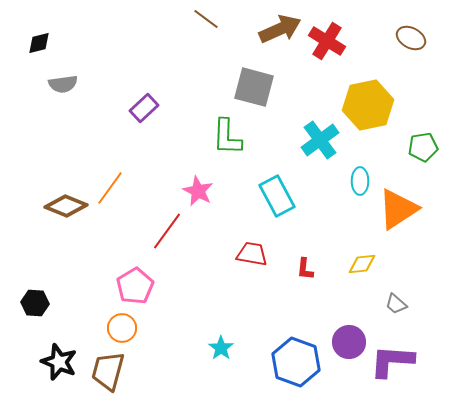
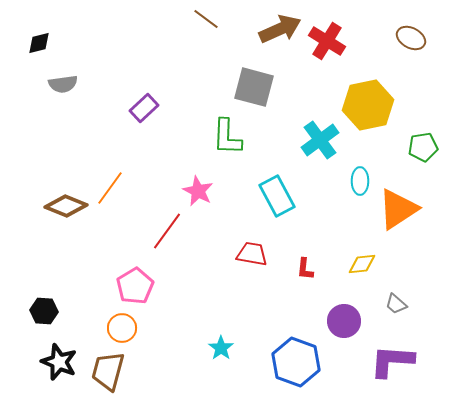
black hexagon: moved 9 px right, 8 px down
purple circle: moved 5 px left, 21 px up
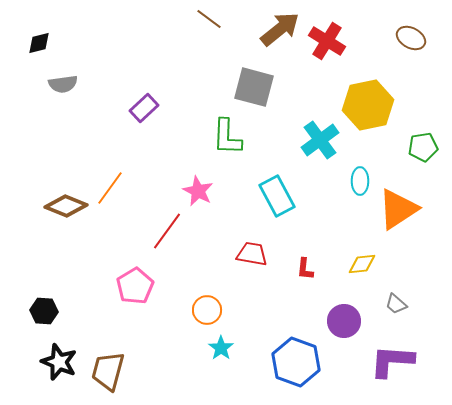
brown line: moved 3 px right
brown arrow: rotated 15 degrees counterclockwise
orange circle: moved 85 px right, 18 px up
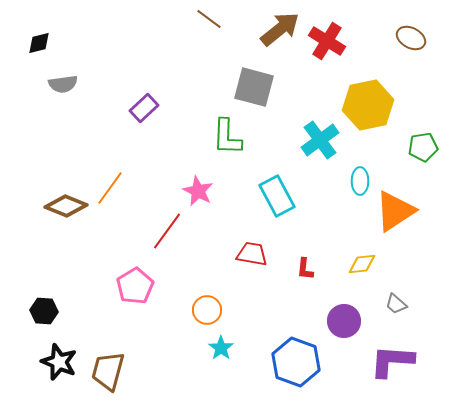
orange triangle: moved 3 px left, 2 px down
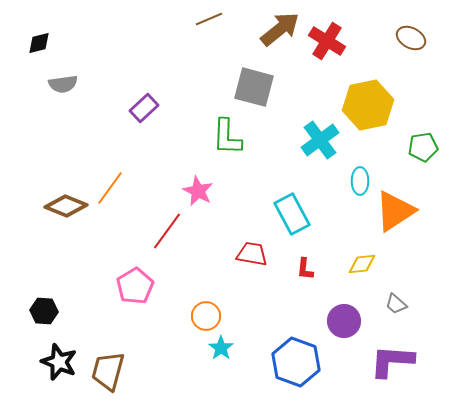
brown line: rotated 60 degrees counterclockwise
cyan rectangle: moved 15 px right, 18 px down
orange circle: moved 1 px left, 6 px down
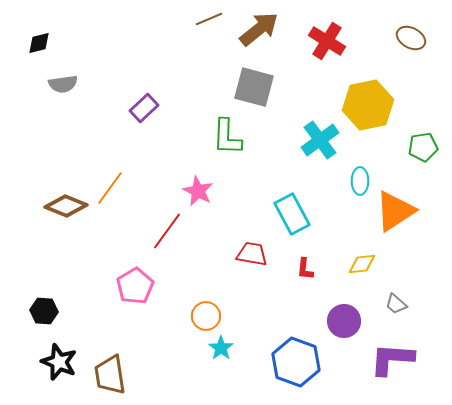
brown arrow: moved 21 px left
purple L-shape: moved 2 px up
brown trapezoid: moved 2 px right, 4 px down; rotated 24 degrees counterclockwise
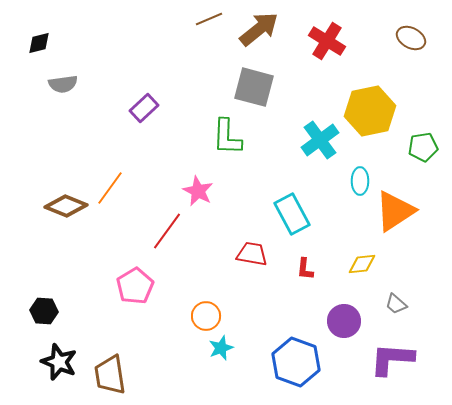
yellow hexagon: moved 2 px right, 6 px down
cyan star: rotated 15 degrees clockwise
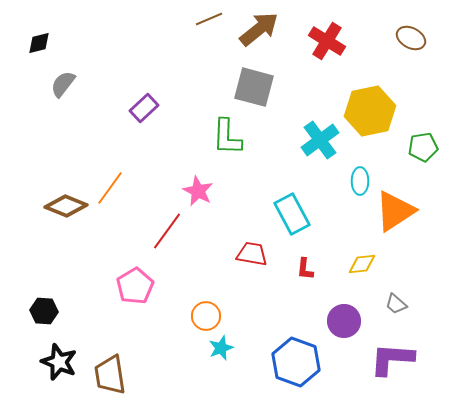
gray semicircle: rotated 136 degrees clockwise
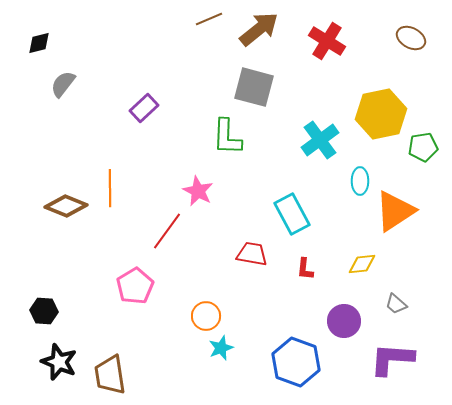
yellow hexagon: moved 11 px right, 3 px down
orange line: rotated 36 degrees counterclockwise
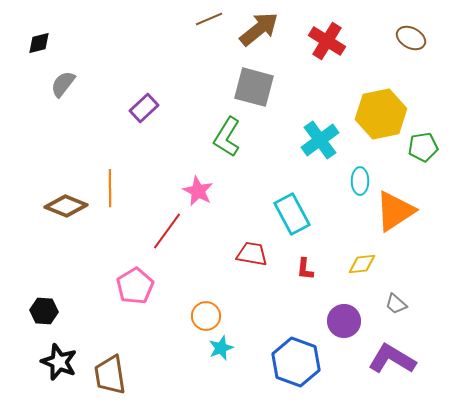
green L-shape: rotated 30 degrees clockwise
purple L-shape: rotated 27 degrees clockwise
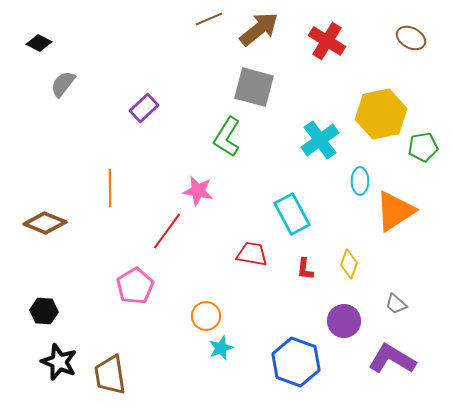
black diamond: rotated 40 degrees clockwise
pink star: rotated 16 degrees counterclockwise
brown diamond: moved 21 px left, 17 px down
yellow diamond: moved 13 px left; rotated 64 degrees counterclockwise
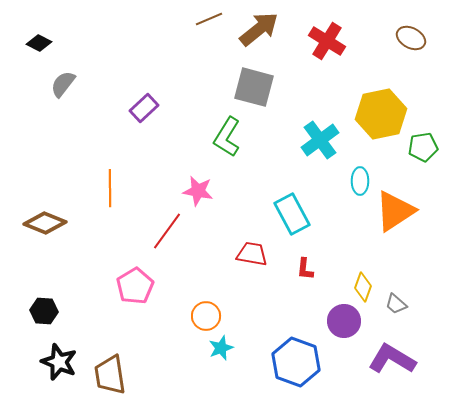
yellow diamond: moved 14 px right, 23 px down
